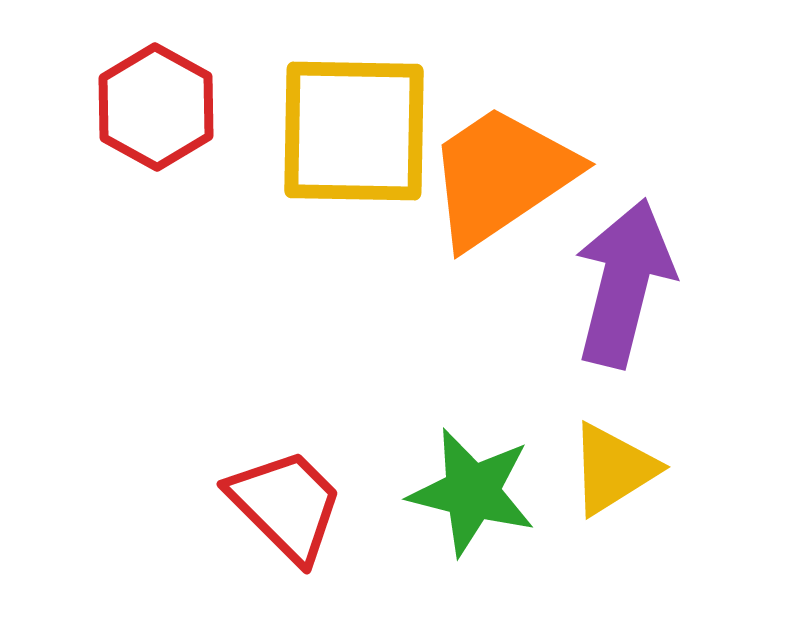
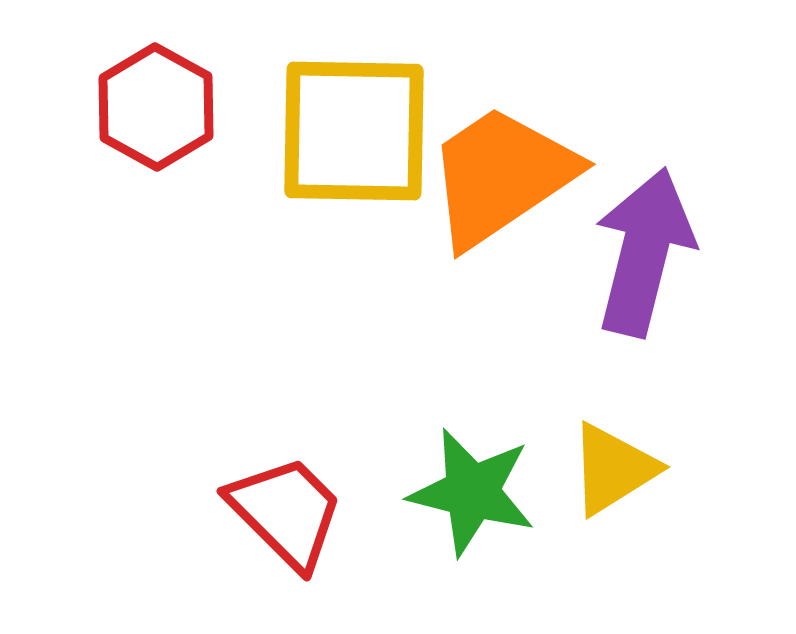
purple arrow: moved 20 px right, 31 px up
red trapezoid: moved 7 px down
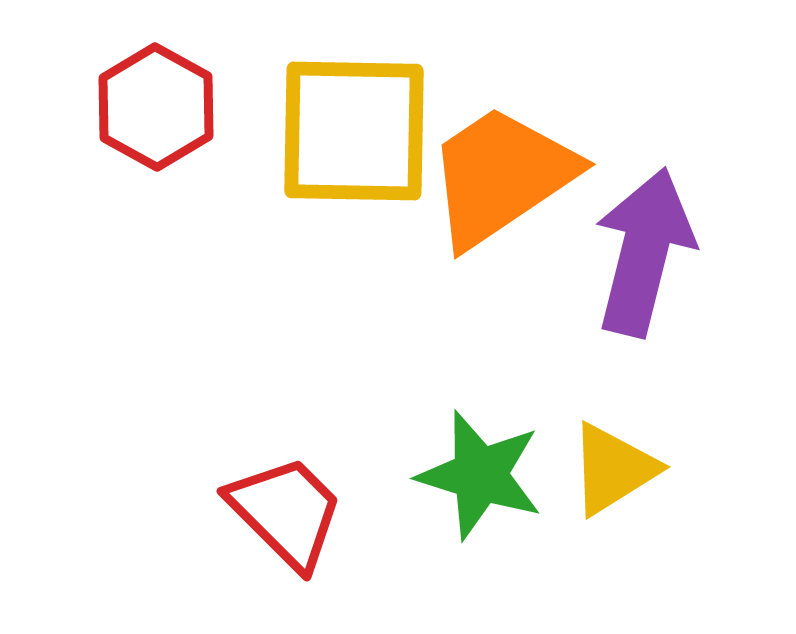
green star: moved 8 px right, 17 px up; rotated 3 degrees clockwise
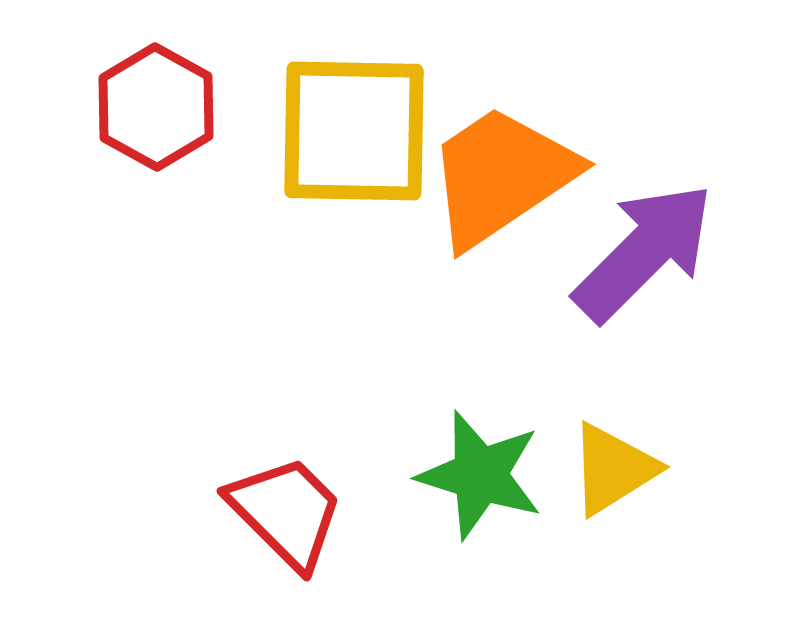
purple arrow: rotated 31 degrees clockwise
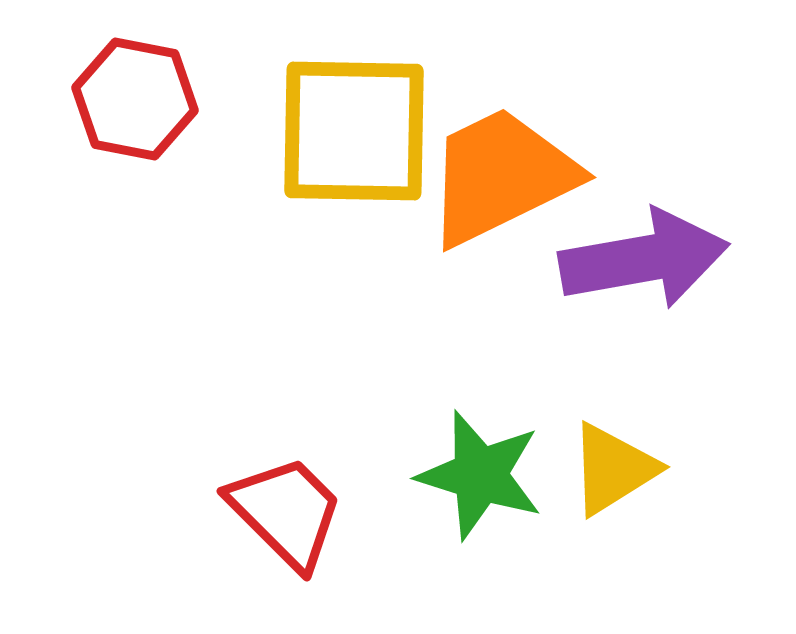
red hexagon: moved 21 px left, 8 px up; rotated 18 degrees counterclockwise
orange trapezoid: rotated 8 degrees clockwise
purple arrow: moved 7 px down; rotated 35 degrees clockwise
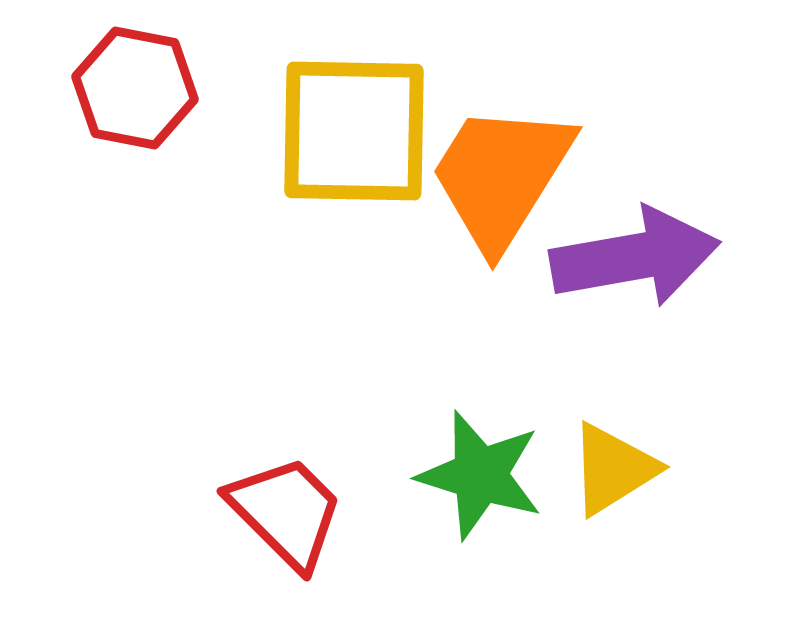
red hexagon: moved 11 px up
orange trapezoid: rotated 32 degrees counterclockwise
purple arrow: moved 9 px left, 2 px up
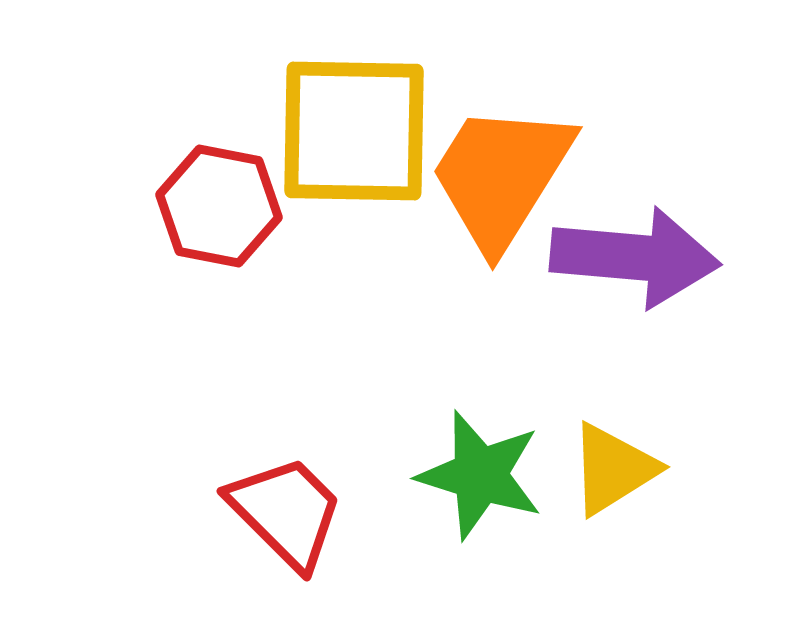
red hexagon: moved 84 px right, 118 px down
purple arrow: rotated 15 degrees clockwise
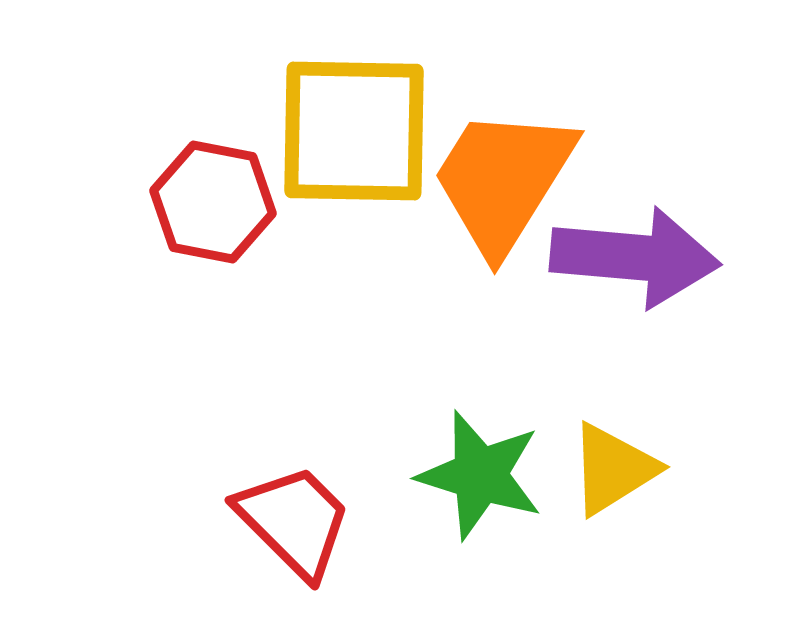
orange trapezoid: moved 2 px right, 4 px down
red hexagon: moved 6 px left, 4 px up
red trapezoid: moved 8 px right, 9 px down
